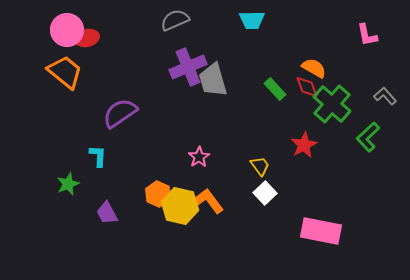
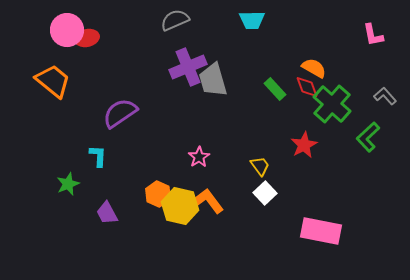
pink L-shape: moved 6 px right
orange trapezoid: moved 12 px left, 9 px down
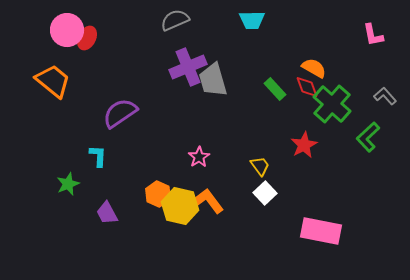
red ellipse: rotated 50 degrees counterclockwise
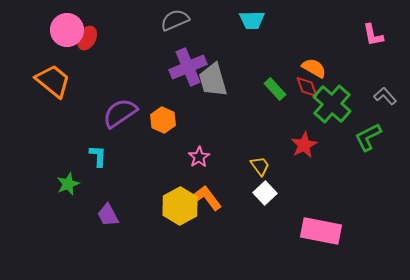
green L-shape: rotated 16 degrees clockwise
orange hexagon: moved 5 px right, 74 px up
orange L-shape: moved 2 px left, 3 px up
yellow hexagon: rotated 18 degrees clockwise
purple trapezoid: moved 1 px right, 2 px down
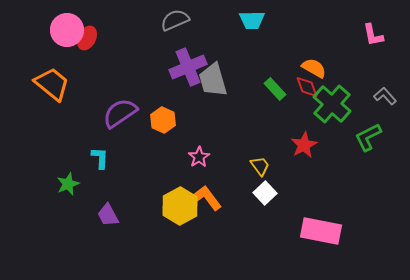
orange trapezoid: moved 1 px left, 3 px down
cyan L-shape: moved 2 px right, 2 px down
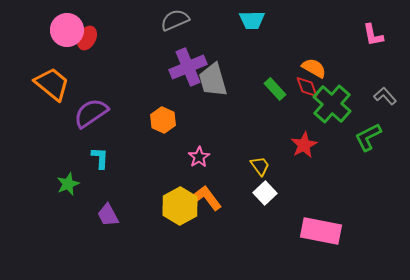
purple semicircle: moved 29 px left
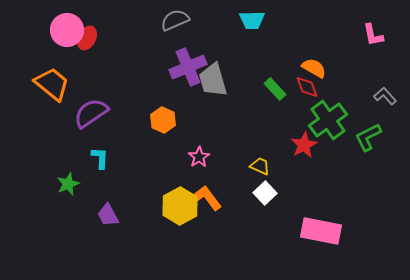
green cross: moved 4 px left, 16 px down; rotated 12 degrees clockwise
yellow trapezoid: rotated 30 degrees counterclockwise
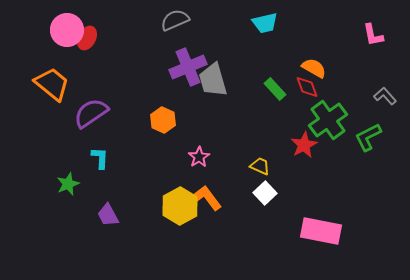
cyan trapezoid: moved 13 px right, 3 px down; rotated 12 degrees counterclockwise
